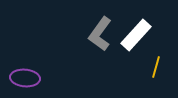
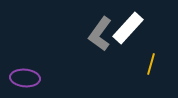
white rectangle: moved 8 px left, 7 px up
yellow line: moved 5 px left, 3 px up
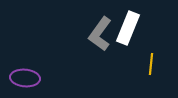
white rectangle: rotated 20 degrees counterclockwise
yellow line: rotated 10 degrees counterclockwise
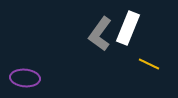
yellow line: moved 2 px left; rotated 70 degrees counterclockwise
